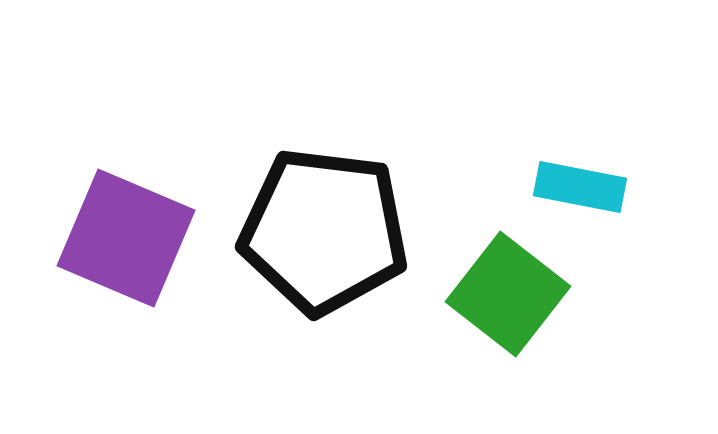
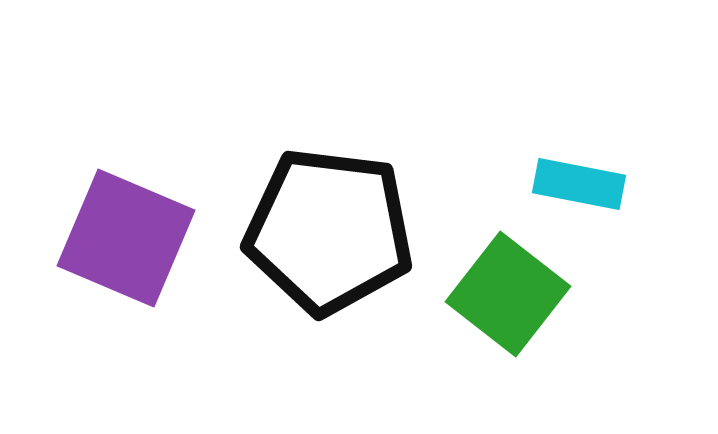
cyan rectangle: moved 1 px left, 3 px up
black pentagon: moved 5 px right
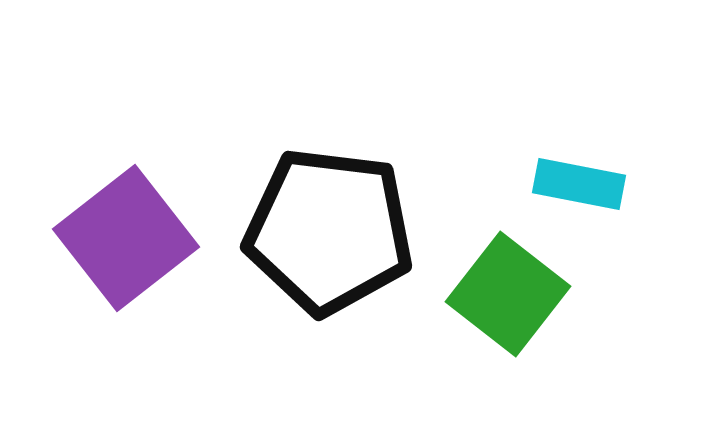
purple square: rotated 29 degrees clockwise
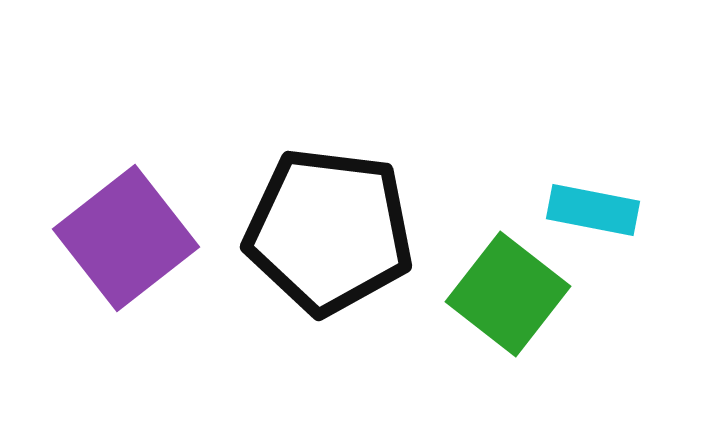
cyan rectangle: moved 14 px right, 26 px down
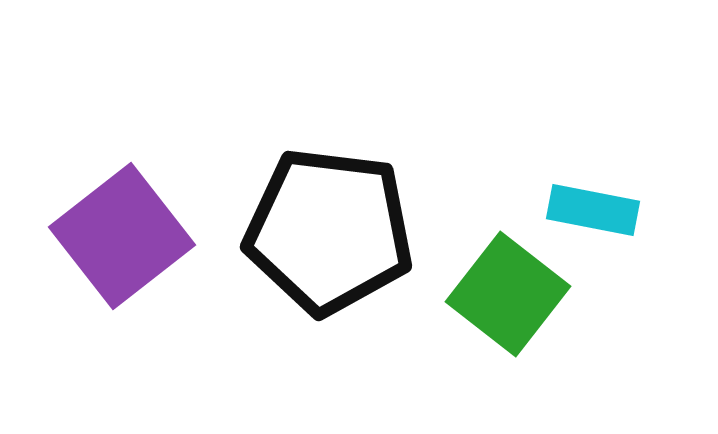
purple square: moved 4 px left, 2 px up
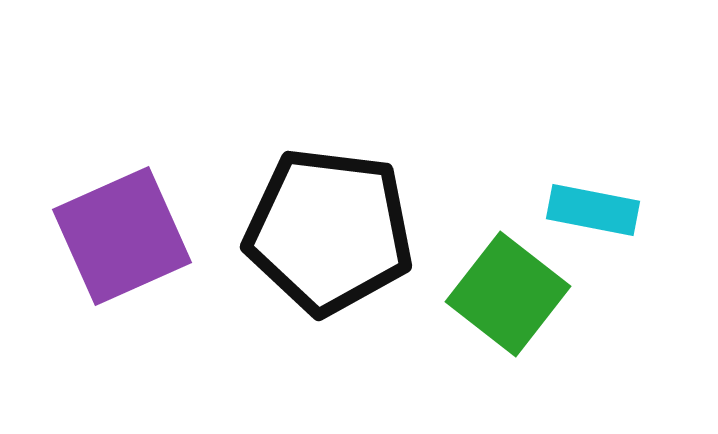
purple square: rotated 14 degrees clockwise
